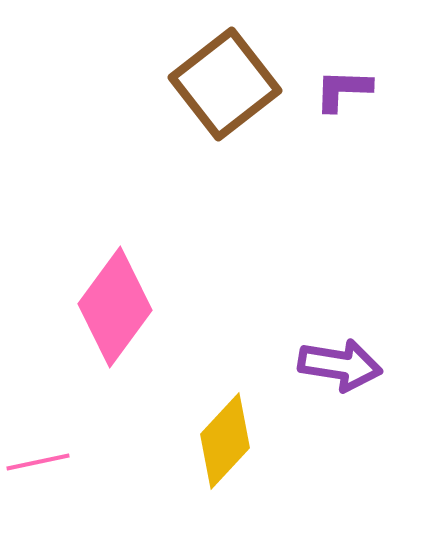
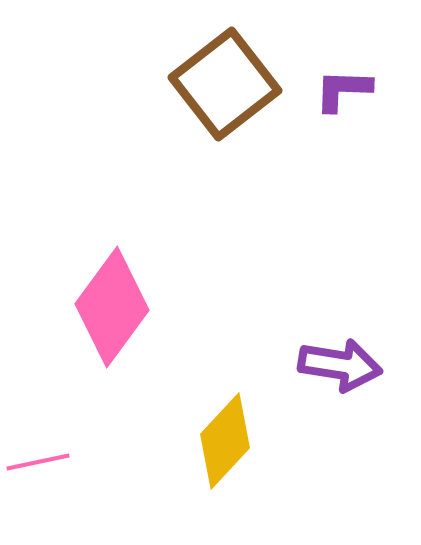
pink diamond: moved 3 px left
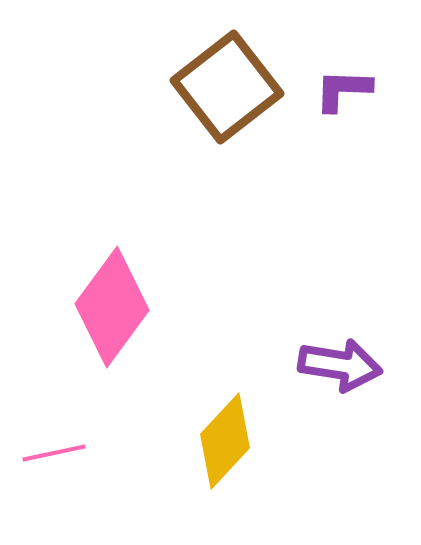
brown square: moved 2 px right, 3 px down
pink line: moved 16 px right, 9 px up
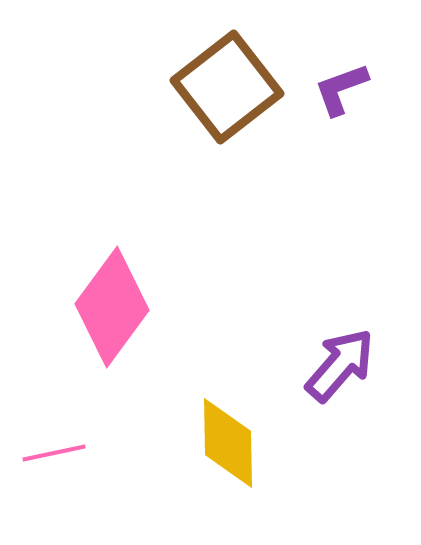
purple L-shape: moved 2 px left, 1 px up; rotated 22 degrees counterclockwise
purple arrow: rotated 58 degrees counterclockwise
yellow diamond: moved 3 px right, 2 px down; rotated 44 degrees counterclockwise
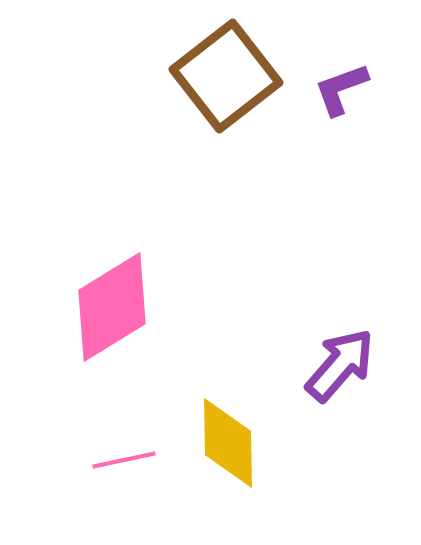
brown square: moved 1 px left, 11 px up
pink diamond: rotated 22 degrees clockwise
pink line: moved 70 px right, 7 px down
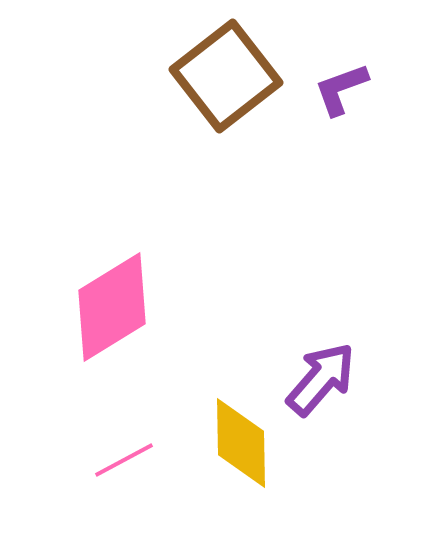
purple arrow: moved 19 px left, 14 px down
yellow diamond: moved 13 px right
pink line: rotated 16 degrees counterclockwise
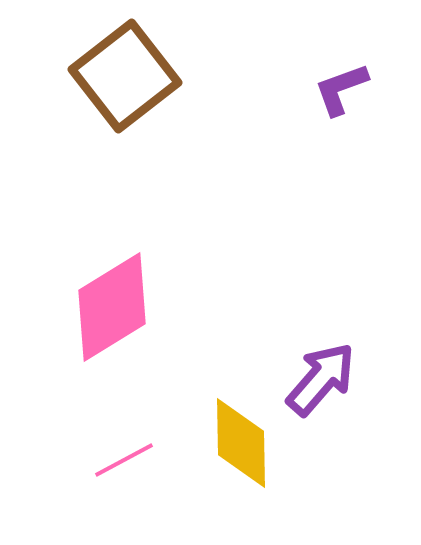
brown square: moved 101 px left
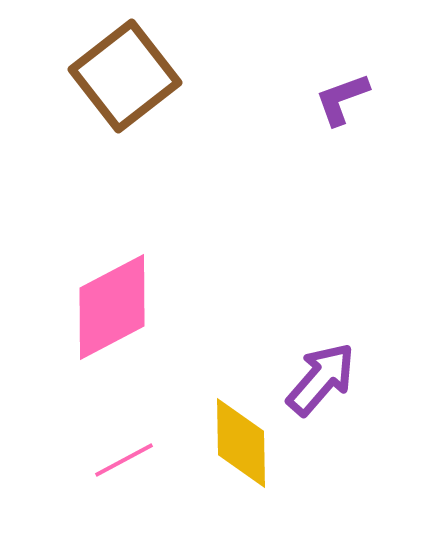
purple L-shape: moved 1 px right, 10 px down
pink diamond: rotated 4 degrees clockwise
